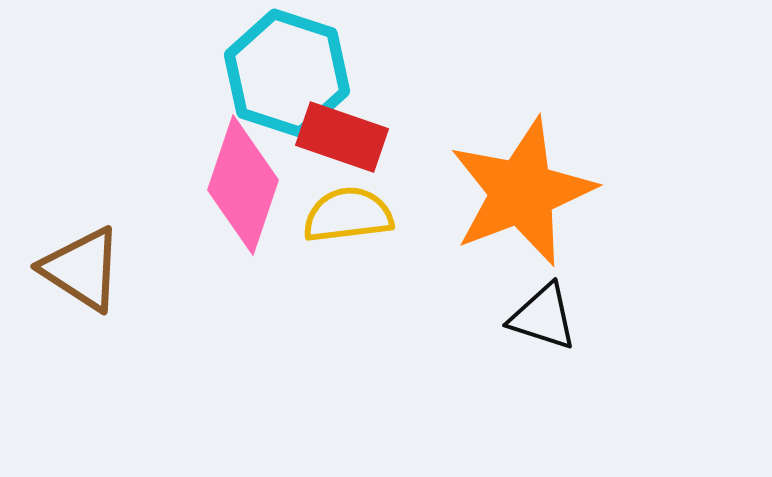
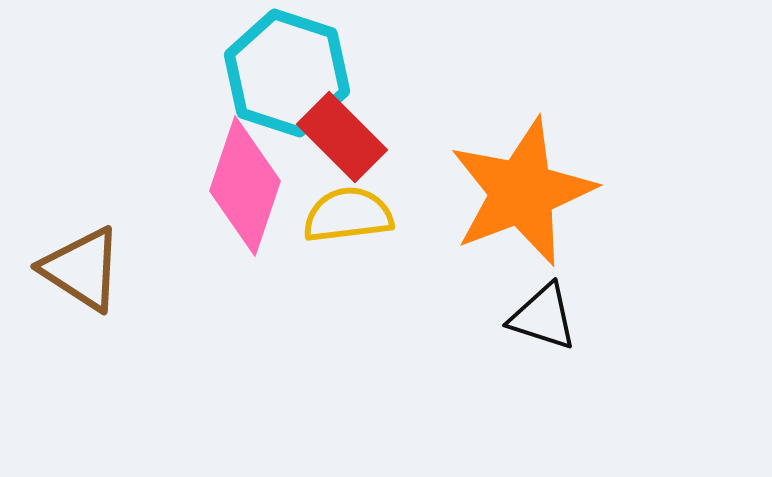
red rectangle: rotated 26 degrees clockwise
pink diamond: moved 2 px right, 1 px down
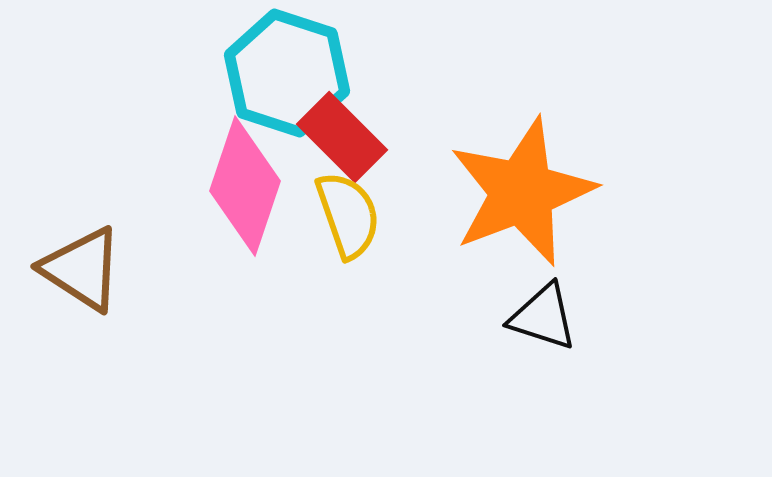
yellow semicircle: rotated 78 degrees clockwise
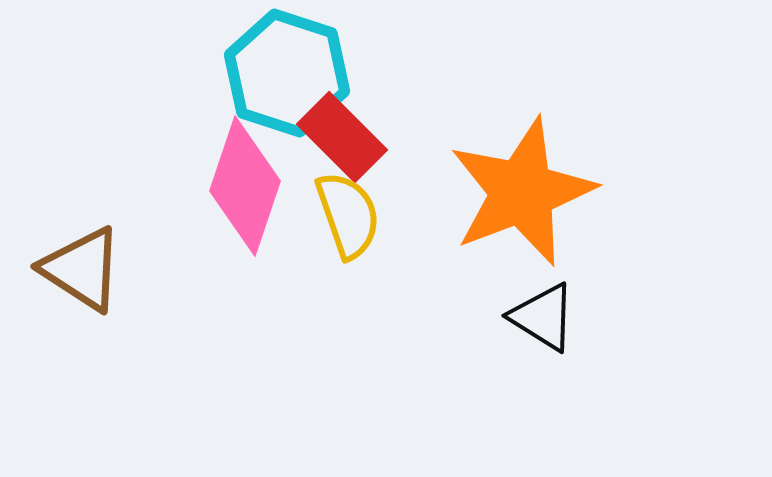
black triangle: rotated 14 degrees clockwise
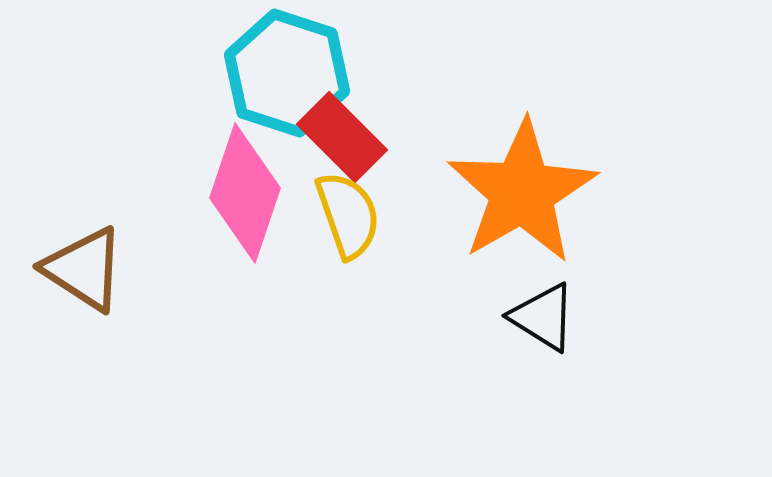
pink diamond: moved 7 px down
orange star: rotated 9 degrees counterclockwise
brown triangle: moved 2 px right
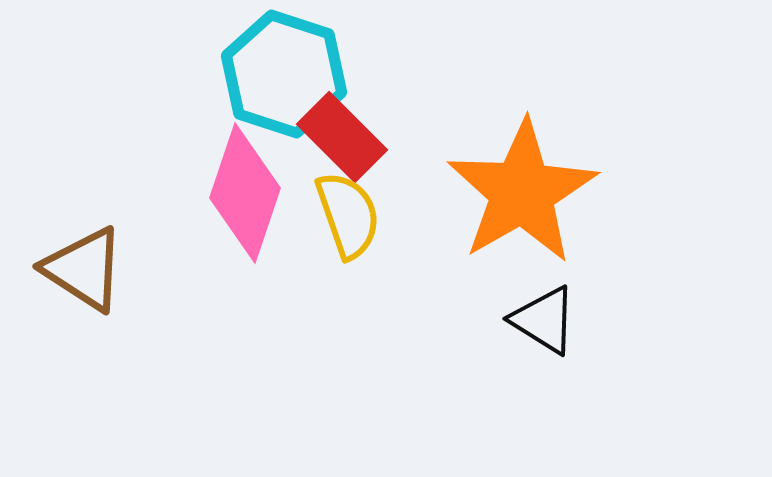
cyan hexagon: moved 3 px left, 1 px down
black triangle: moved 1 px right, 3 px down
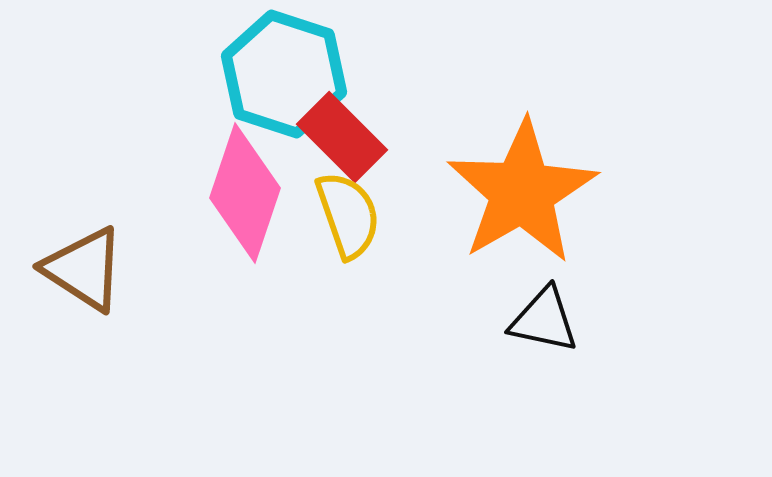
black triangle: rotated 20 degrees counterclockwise
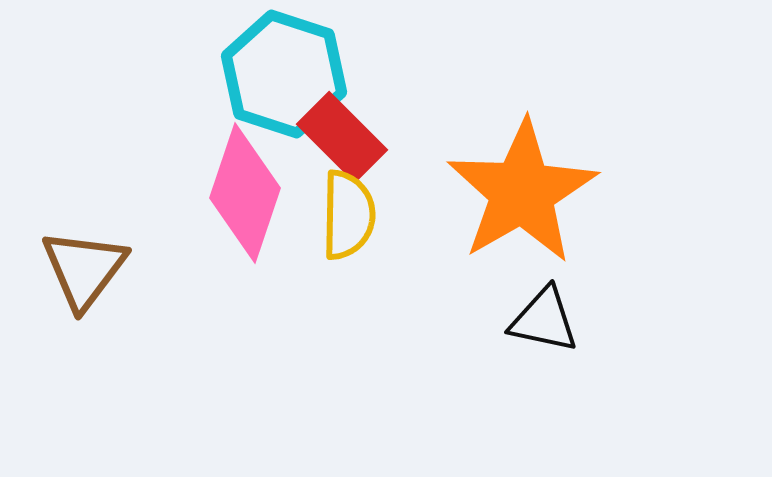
yellow semicircle: rotated 20 degrees clockwise
brown triangle: rotated 34 degrees clockwise
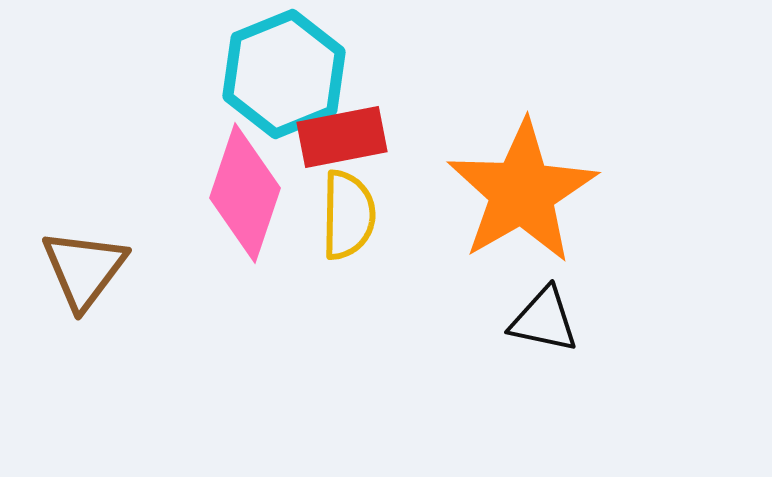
cyan hexagon: rotated 20 degrees clockwise
red rectangle: rotated 56 degrees counterclockwise
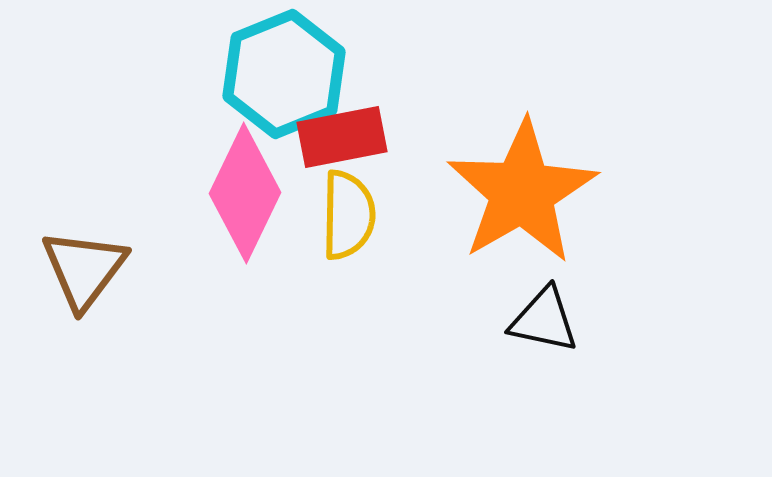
pink diamond: rotated 7 degrees clockwise
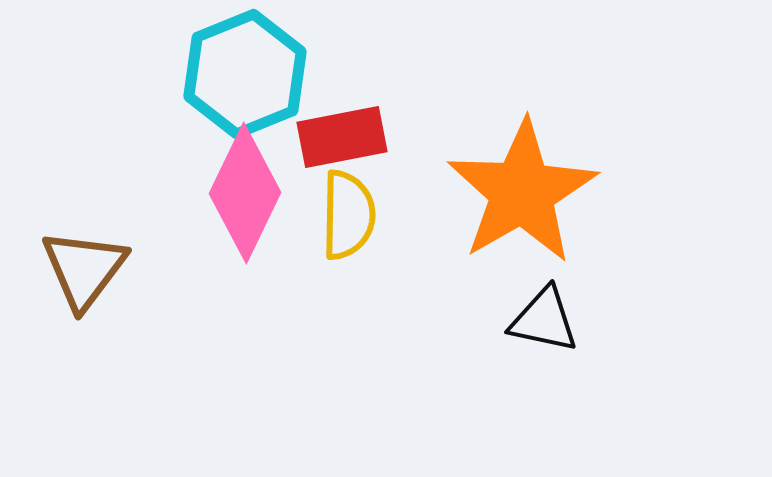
cyan hexagon: moved 39 px left
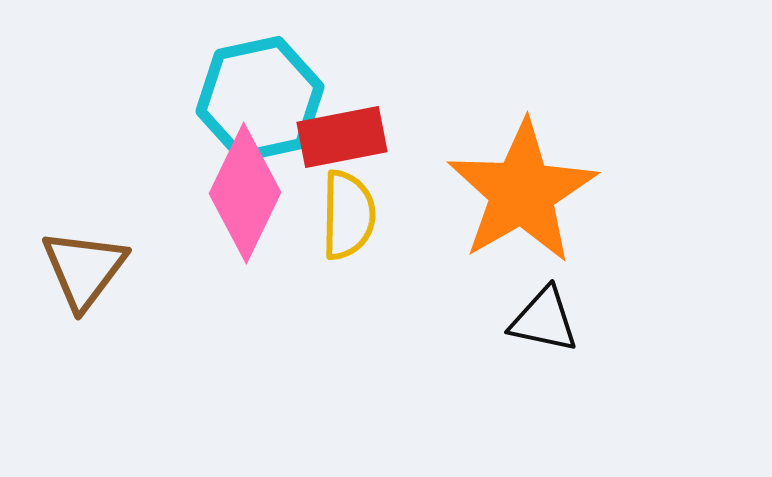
cyan hexagon: moved 15 px right, 25 px down; rotated 10 degrees clockwise
